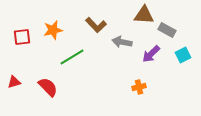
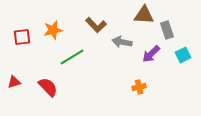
gray rectangle: rotated 42 degrees clockwise
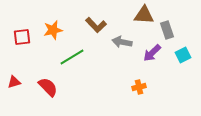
purple arrow: moved 1 px right, 1 px up
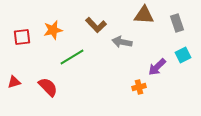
gray rectangle: moved 10 px right, 7 px up
purple arrow: moved 5 px right, 14 px down
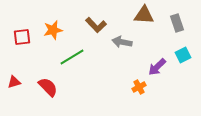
orange cross: rotated 16 degrees counterclockwise
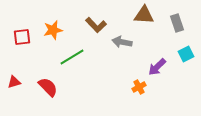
cyan square: moved 3 px right, 1 px up
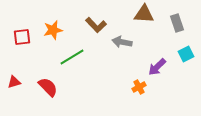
brown triangle: moved 1 px up
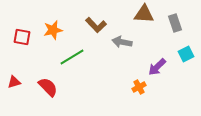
gray rectangle: moved 2 px left
red square: rotated 18 degrees clockwise
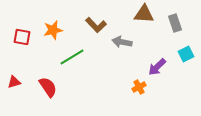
red semicircle: rotated 10 degrees clockwise
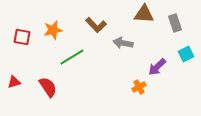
gray arrow: moved 1 px right, 1 px down
